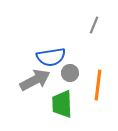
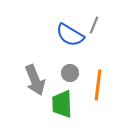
blue semicircle: moved 19 px right, 22 px up; rotated 40 degrees clockwise
gray arrow: rotated 96 degrees clockwise
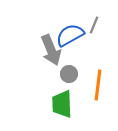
blue semicircle: rotated 120 degrees clockwise
gray circle: moved 1 px left, 1 px down
gray arrow: moved 16 px right, 30 px up
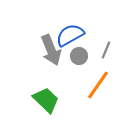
gray line: moved 12 px right, 25 px down
gray circle: moved 10 px right, 18 px up
orange line: rotated 28 degrees clockwise
green trapezoid: moved 16 px left, 4 px up; rotated 136 degrees clockwise
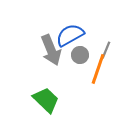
gray circle: moved 1 px right, 1 px up
orange line: moved 16 px up; rotated 16 degrees counterclockwise
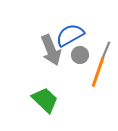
orange line: moved 3 px down
green trapezoid: moved 1 px left
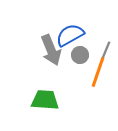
green trapezoid: rotated 40 degrees counterclockwise
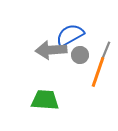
gray arrow: rotated 108 degrees clockwise
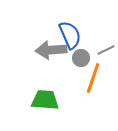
blue semicircle: rotated 96 degrees clockwise
gray line: rotated 42 degrees clockwise
gray circle: moved 1 px right, 3 px down
orange line: moved 5 px left, 6 px down
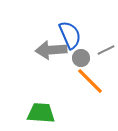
orange line: moved 3 px left, 3 px down; rotated 64 degrees counterclockwise
green trapezoid: moved 4 px left, 13 px down
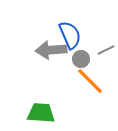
gray circle: moved 1 px down
